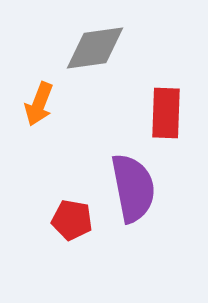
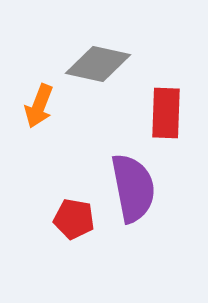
gray diamond: moved 3 px right, 16 px down; rotated 20 degrees clockwise
orange arrow: moved 2 px down
red pentagon: moved 2 px right, 1 px up
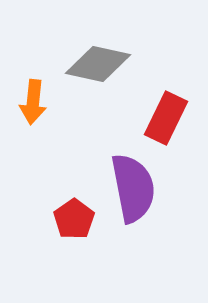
orange arrow: moved 6 px left, 4 px up; rotated 15 degrees counterclockwise
red rectangle: moved 5 px down; rotated 24 degrees clockwise
red pentagon: rotated 27 degrees clockwise
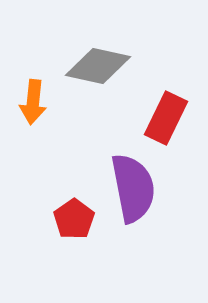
gray diamond: moved 2 px down
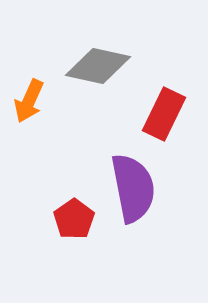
orange arrow: moved 4 px left, 1 px up; rotated 18 degrees clockwise
red rectangle: moved 2 px left, 4 px up
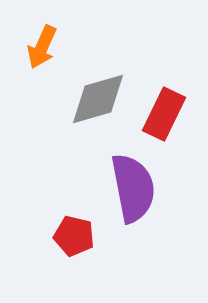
gray diamond: moved 33 px down; rotated 28 degrees counterclockwise
orange arrow: moved 13 px right, 54 px up
red pentagon: moved 17 px down; rotated 24 degrees counterclockwise
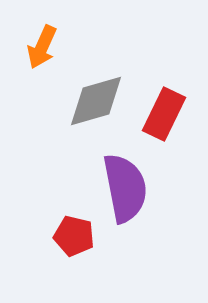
gray diamond: moved 2 px left, 2 px down
purple semicircle: moved 8 px left
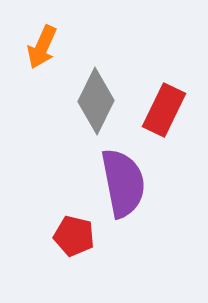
gray diamond: rotated 48 degrees counterclockwise
red rectangle: moved 4 px up
purple semicircle: moved 2 px left, 5 px up
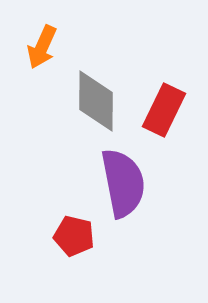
gray diamond: rotated 26 degrees counterclockwise
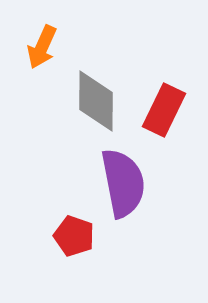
red pentagon: rotated 6 degrees clockwise
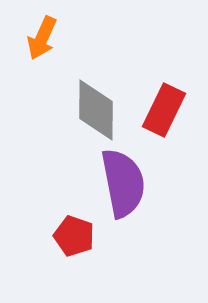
orange arrow: moved 9 px up
gray diamond: moved 9 px down
